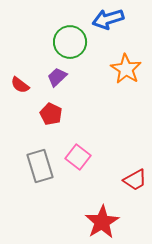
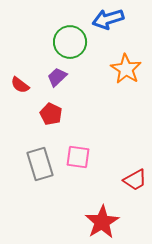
pink square: rotated 30 degrees counterclockwise
gray rectangle: moved 2 px up
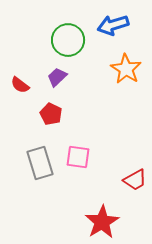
blue arrow: moved 5 px right, 6 px down
green circle: moved 2 px left, 2 px up
gray rectangle: moved 1 px up
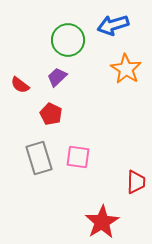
gray rectangle: moved 1 px left, 5 px up
red trapezoid: moved 1 px right, 2 px down; rotated 60 degrees counterclockwise
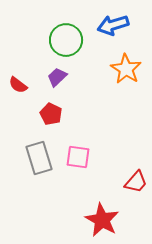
green circle: moved 2 px left
red semicircle: moved 2 px left
red trapezoid: rotated 40 degrees clockwise
red star: moved 2 px up; rotated 12 degrees counterclockwise
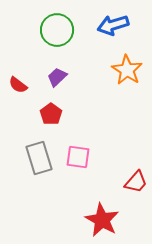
green circle: moved 9 px left, 10 px up
orange star: moved 1 px right, 1 px down
red pentagon: rotated 10 degrees clockwise
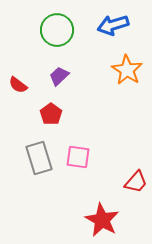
purple trapezoid: moved 2 px right, 1 px up
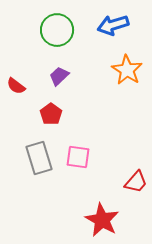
red semicircle: moved 2 px left, 1 px down
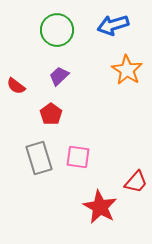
red star: moved 2 px left, 13 px up
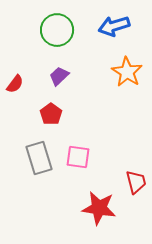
blue arrow: moved 1 px right, 1 px down
orange star: moved 2 px down
red semicircle: moved 1 px left, 2 px up; rotated 90 degrees counterclockwise
red trapezoid: rotated 55 degrees counterclockwise
red star: moved 1 px left, 1 px down; rotated 20 degrees counterclockwise
